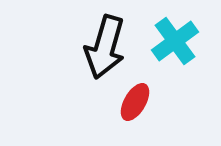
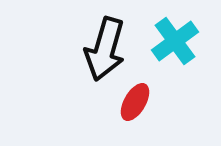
black arrow: moved 2 px down
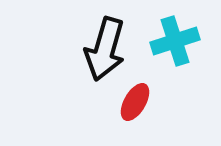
cyan cross: rotated 18 degrees clockwise
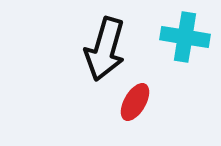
cyan cross: moved 10 px right, 4 px up; rotated 27 degrees clockwise
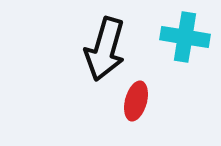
red ellipse: moved 1 px right, 1 px up; rotated 15 degrees counterclockwise
